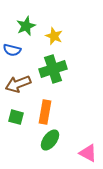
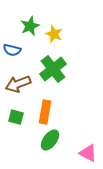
green star: moved 4 px right
yellow star: moved 2 px up
green cross: rotated 20 degrees counterclockwise
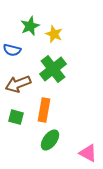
orange rectangle: moved 1 px left, 2 px up
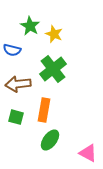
green star: rotated 18 degrees counterclockwise
brown arrow: rotated 15 degrees clockwise
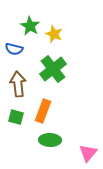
blue semicircle: moved 2 px right, 1 px up
brown arrow: rotated 90 degrees clockwise
orange rectangle: moved 1 px left, 1 px down; rotated 10 degrees clockwise
green ellipse: rotated 55 degrees clockwise
pink triangle: rotated 42 degrees clockwise
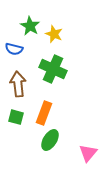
green cross: rotated 28 degrees counterclockwise
orange rectangle: moved 1 px right, 2 px down
green ellipse: rotated 60 degrees counterclockwise
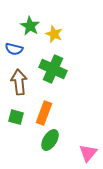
brown arrow: moved 1 px right, 2 px up
